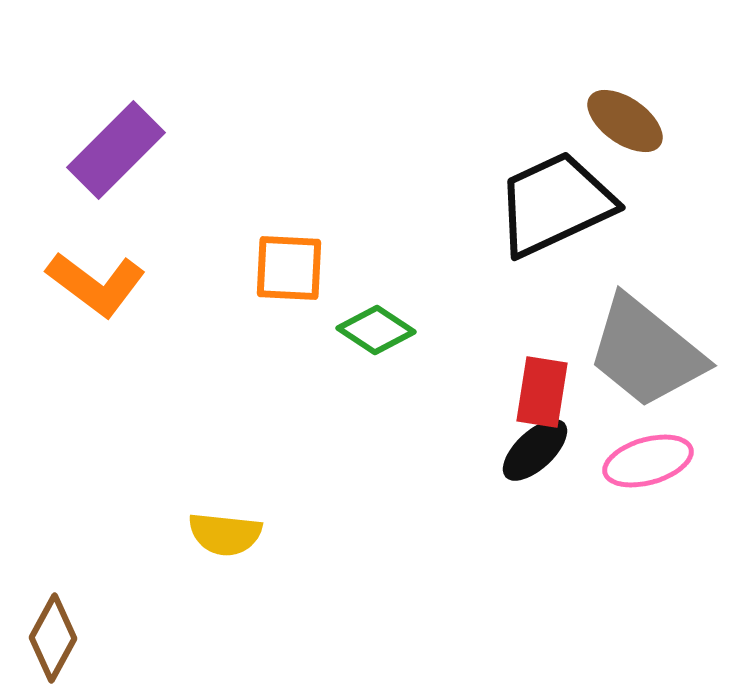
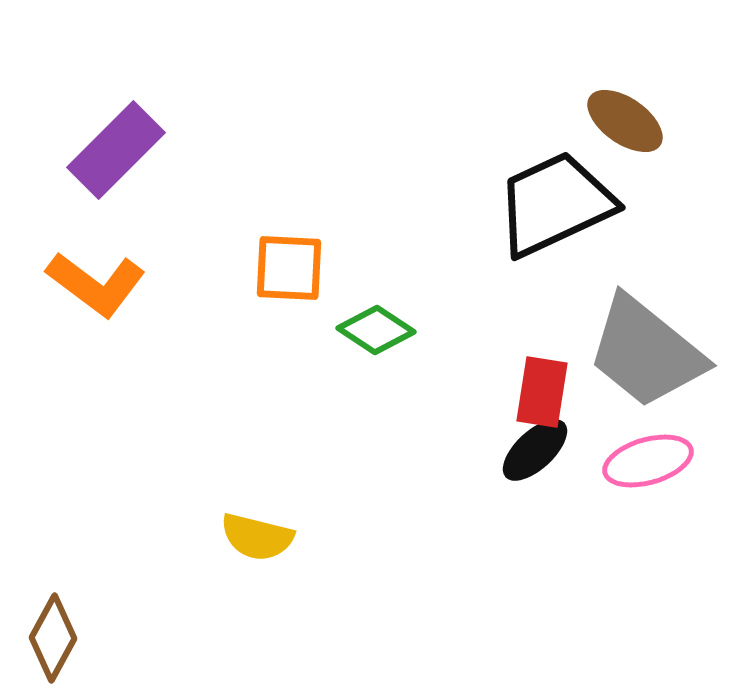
yellow semicircle: moved 32 px right, 3 px down; rotated 8 degrees clockwise
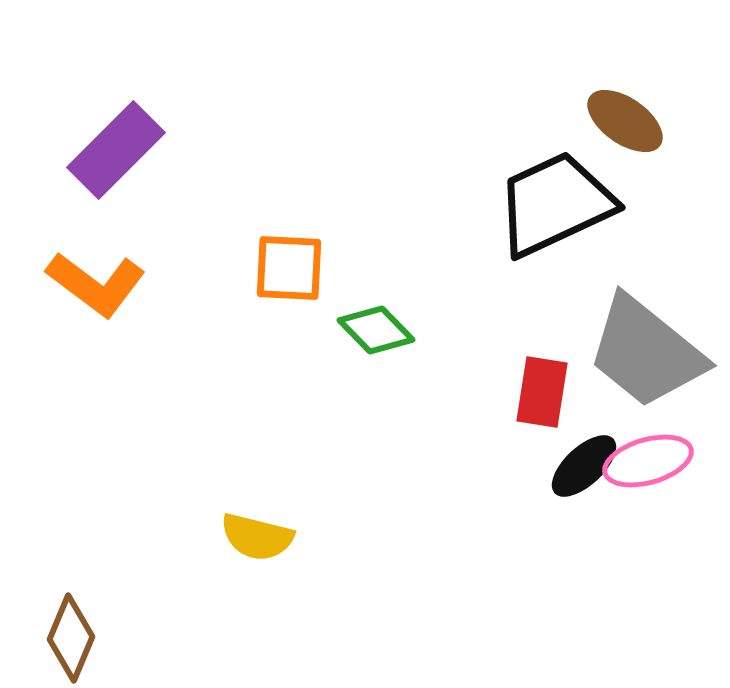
green diamond: rotated 12 degrees clockwise
black ellipse: moved 49 px right, 16 px down
brown diamond: moved 18 px right; rotated 6 degrees counterclockwise
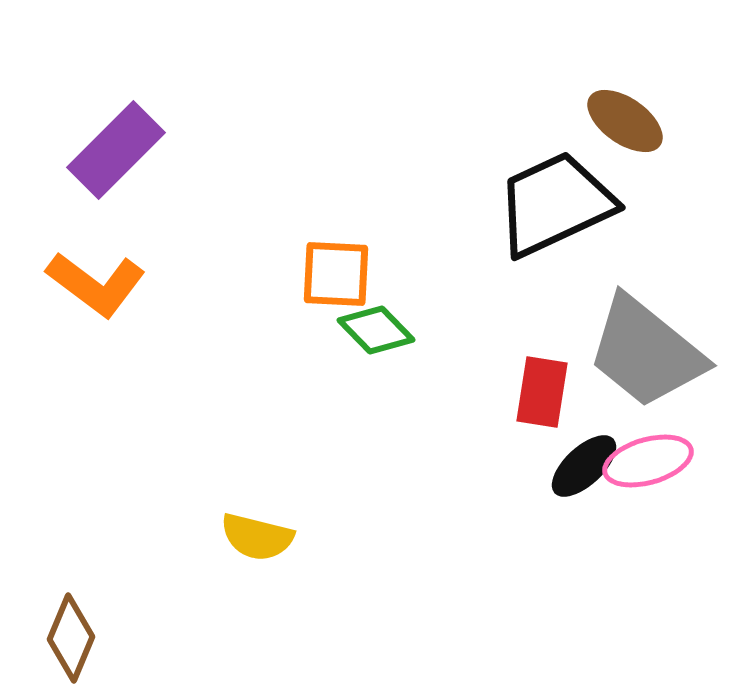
orange square: moved 47 px right, 6 px down
